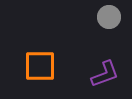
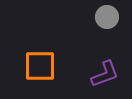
gray circle: moved 2 px left
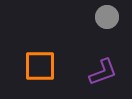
purple L-shape: moved 2 px left, 2 px up
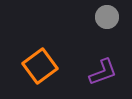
orange square: rotated 36 degrees counterclockwise
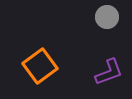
purple L-shape: moved 6 px right
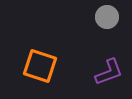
orange square: rotated 36 degrees counterclockwise
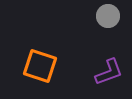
gray circle: moved 1 px right, 1 px up
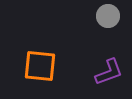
orange square: rotated 12 degrees counterclockwise
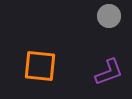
gray circle: moved 1 px right
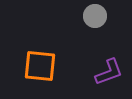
gray circle: moved 14 px left
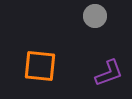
purple L-shape: moved 1 px down
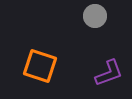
orange square: rotated 12 degrees clockwise
